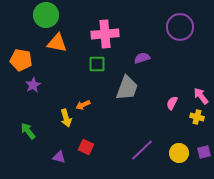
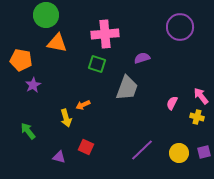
green square: rotated 18 degrees clockwise
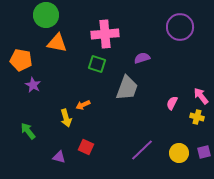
purple star: rotated 14 degrees counterclockwise
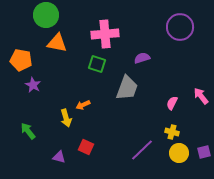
yellow cross: moved 25 px left, 15 px down
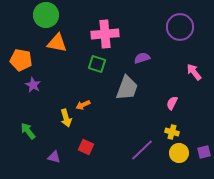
pink arrow: moved 7 px left, 24 px up
purple triangle: moved 5 px left
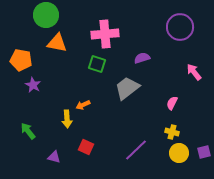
gray trapezoid: rotated 148 degrees counterclockwise
yellow arrow: moved 1 px right, 1 px down; rotated 12 degrees clockwise
purple line: moved 6 px left
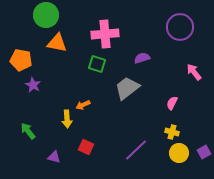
purple square: rotated 16 degrees counterclockwise
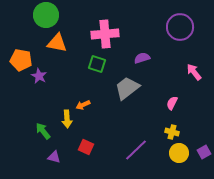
purple star: moved 6 px right, 9 px up
green arrow: moved 15 px right
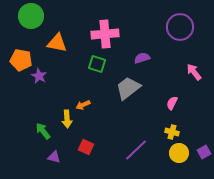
green circle: moved 15 px left, 1 px down
gray trapezoid: moved 1 px right
